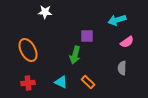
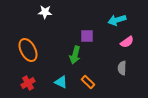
red cross: rotated 24 degrees counterclockwise
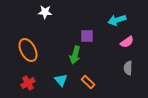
gray semicircle: moved 6 px right
cyan triangle: moved 2 px up; rotated 24 degrees clockwise
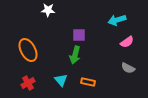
white star: moved 3 px right, 2 px up
purple square: moved 8 px left, 1 px up
gray semicircle: rotated 64 degrees counterclockwise
orange rectangle: rotated 32 degrees counterclockwise
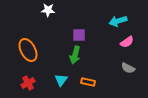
cyan arrow: moved 1 px right, 1 px down
cyan triangle: rotated 16 degrees clockwise
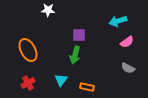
orange rectangle: moved 1 px left, 5 px down
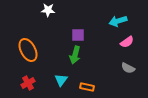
purple square: moved 1 px left
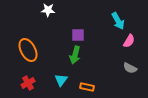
cyan arrow: rotated 102 degrees counterclockwise
pink semicircle: moved 2 px right, 1 px up; rotated 24 degrees counterclockwise
gray semicircle: moved 2 px right
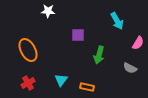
white star: moved 1 px down
cyan arrow: moved 1 px left
pink semicircle: moved 9 px right, 2 px down
green arrow: moved 24 px right
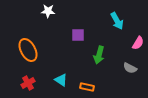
cyan triangle: rotated 32 degrees counterclockwise
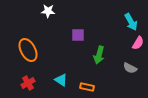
cyan arrow: moved 14 px right, 1 px down
